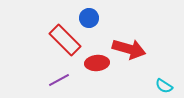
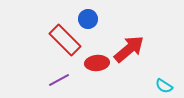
blue circle: moved 1 px left, 1 px down
red arrow: rotated 56 degrees counterclockwise
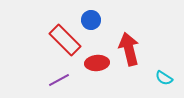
blue circle: moved 3 px right, 1 px down
red arrow: rotated 64 degrees counterclockwise
cyan semicircle: moved 8 px up
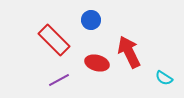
red rectangle: moved 11 px left
red arrow: moved 3 px down; rotated 12 degrees counterclockwise
red ellipse: rotated 20 degrees clockwise
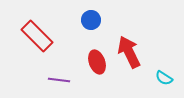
red rectangle: moved 17 px left, 4 px up
red ellipse: moved 1 px up; rotated 55 degrees clockwise
purple line: rotated 35 degrees clockwise
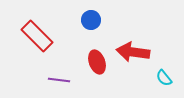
red arrow: moved 4 px right; rotated 56 degrees counterclockwise
cyan semicircle: rotated 18 degrees clockwise
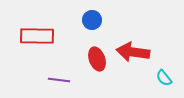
blue circle: moved 1 px right
red rectangle: rotated 44 degrees counterclockwise
red ellipse: moved 3 px up
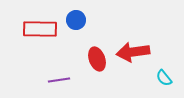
blue circle: moved 16 px left
red rectangle: moved 3 px right, 7 px up
red arrow: rotated 16 degrees counterclockwise
purple line: rotated 15 degrees counterclockwise
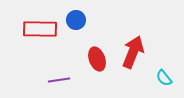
red arrow: rotated 120 degrees clockwise
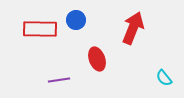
red arrow: moved 24 px up
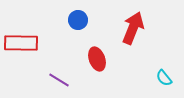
blue circle: moved 2 px right
red rectangle: moved 19 px left, 14 px down
purple line: rotated 40 degrees clockwise
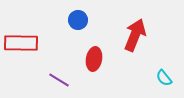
red arrow: moved 2 px right, 7 px down
red ellipse: moved 3 px left; rotated 30 degrees clockwise
